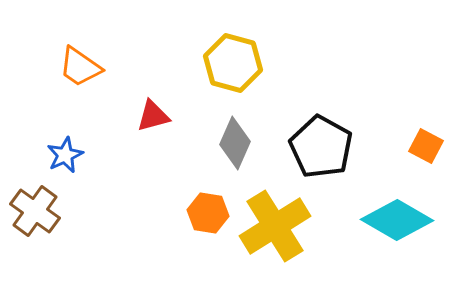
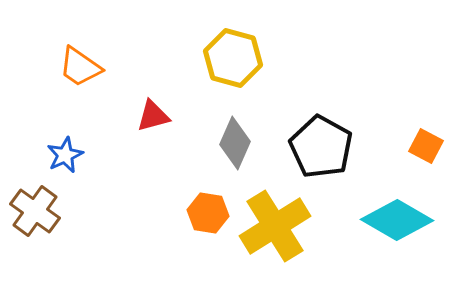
yellow hexagon: moved 5 px up
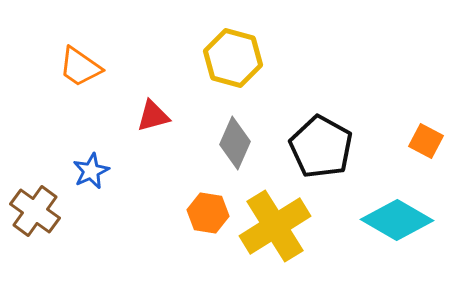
orange square: moved 5 px up
blue star: moved 26 px right, 16 px down
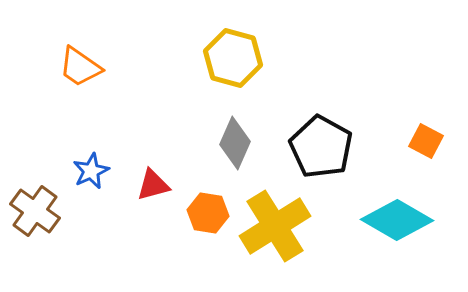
red triangle: moved 69 px down
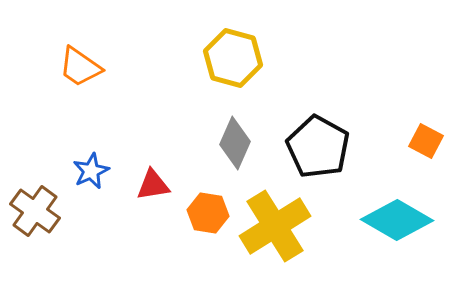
black pentagon: moved 3 px left
red triangle: rotated 6 degrees clockwise
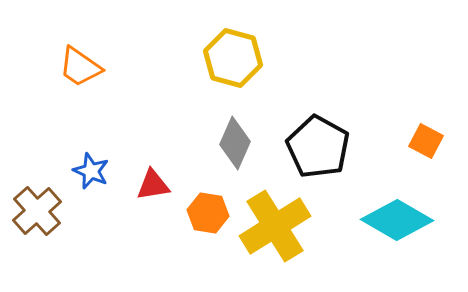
blue star: rotated 24 degrees counterclockwise
brown cross: moved 2 px right; rotated 12 degrees clockwise
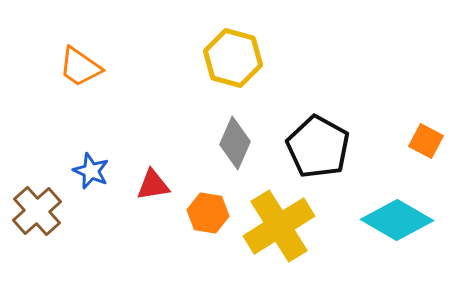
yellow cross: moved 4 px right
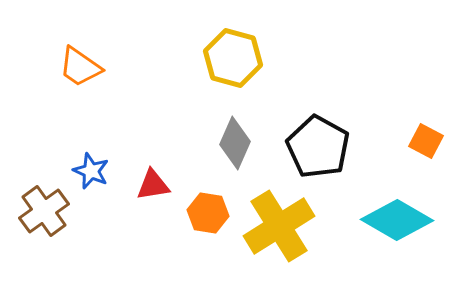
brown cross: moved 7 px right; rotated 6 degrees clockwise
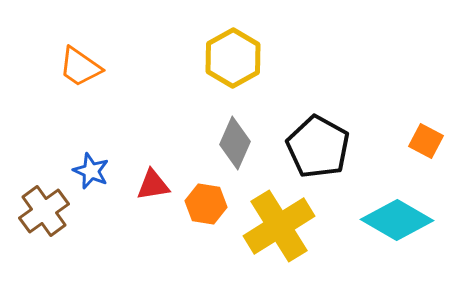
yellow hexagon: rotated 16 degrees clockwise
orange hexagon: moved 2 px left, 9 px up
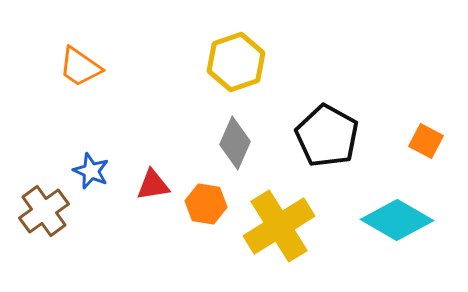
yellow hexagon: moved 3 px right, 4 px down; rotated 10 degrees clockwise
black pentagon: moved 9 px right, 11 px up
